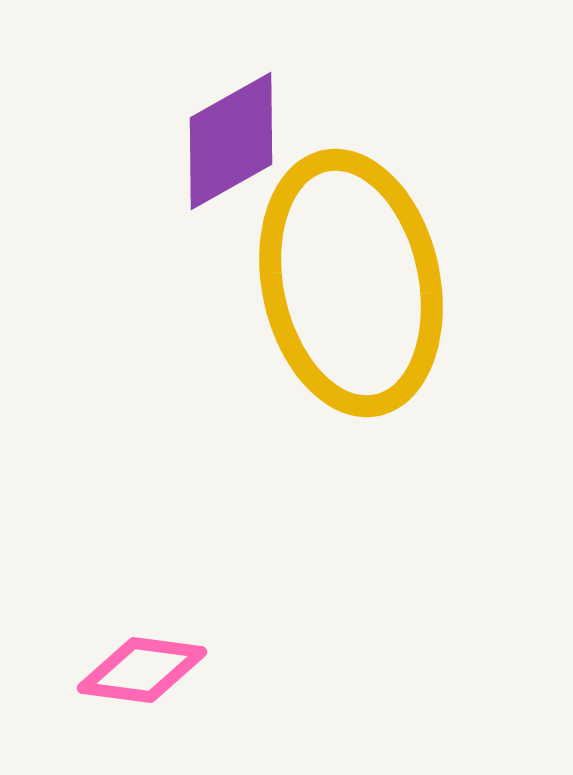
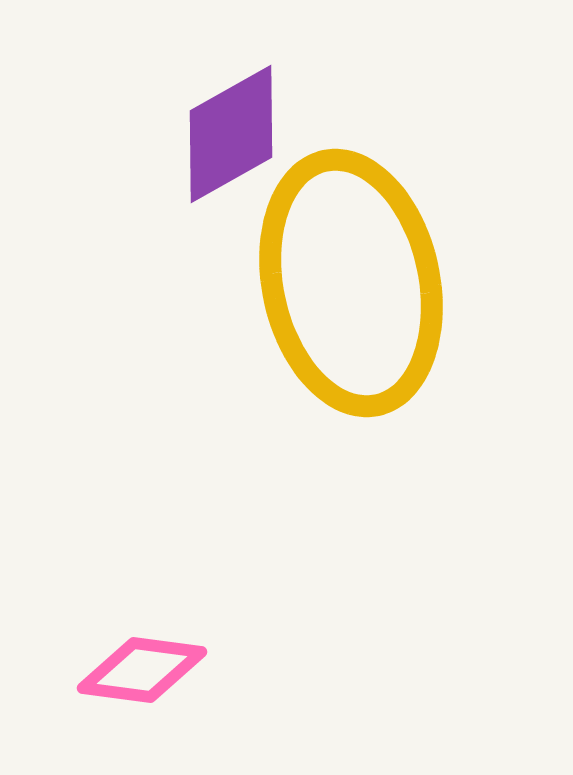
purple diamond: moved 7 px up
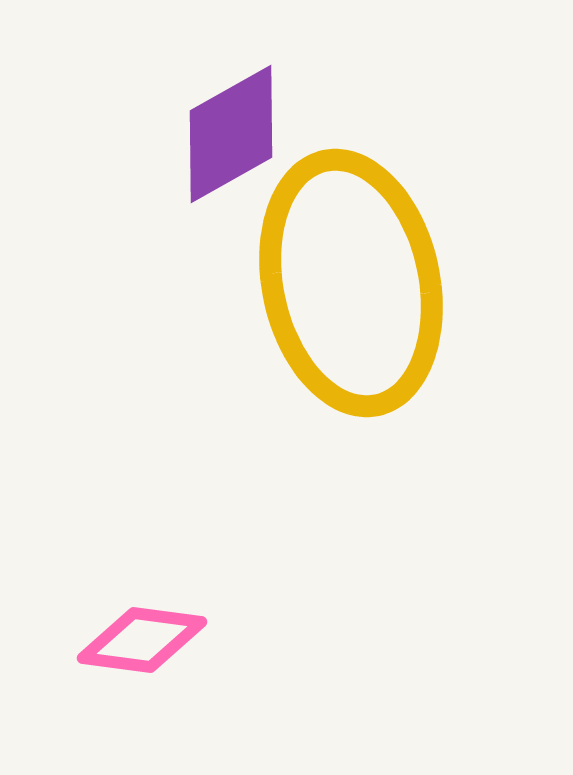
pink diamond: moved 30 px up
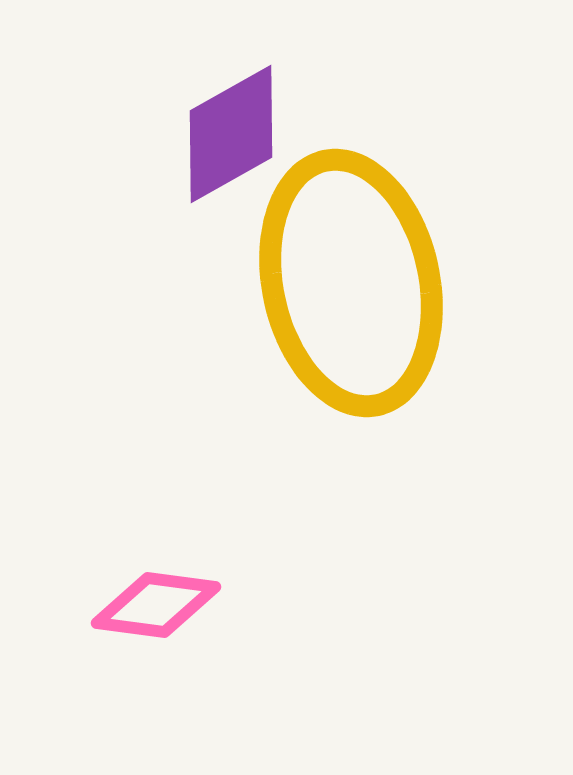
pink diamond: moved 14 px right, 35 px up
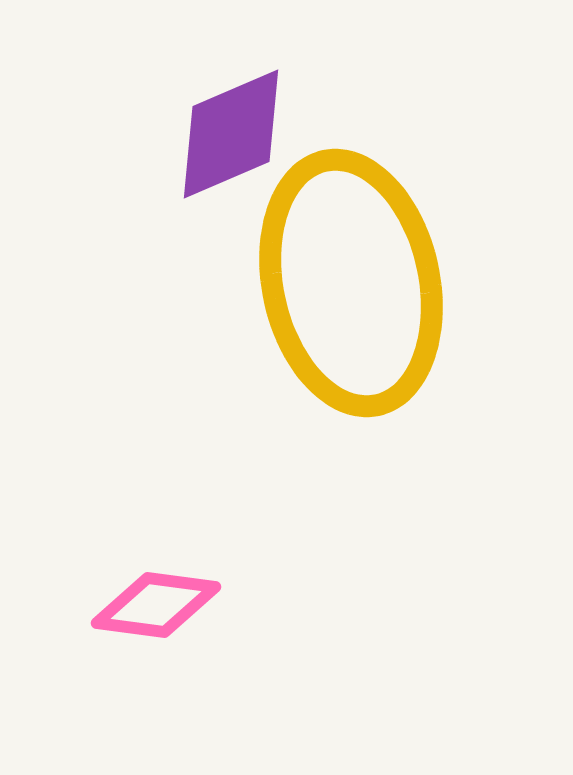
purple diamond: rotated 6 degrees clockwise
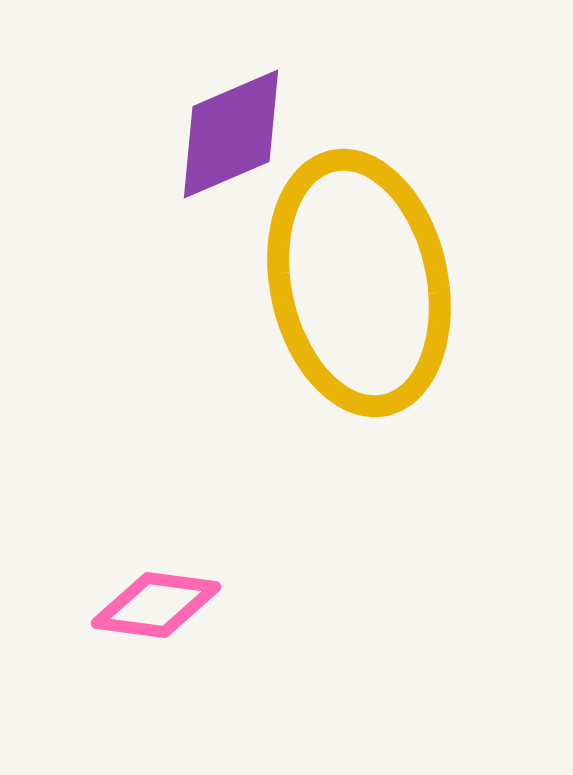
yellow ellipse: moved 8 px right
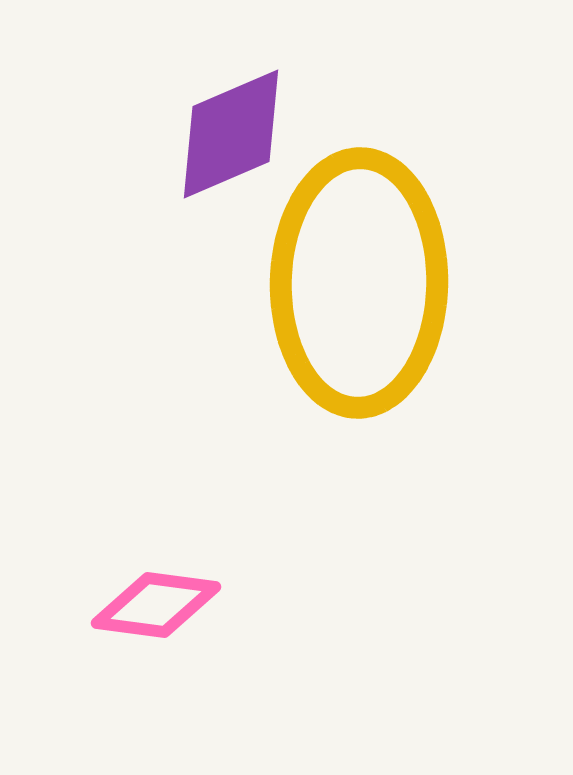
yellow ellipse: rotated 13 degrees clockwise
